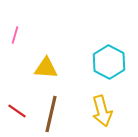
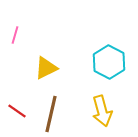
yellow triangle: rotated 30 degrees counterclockwise
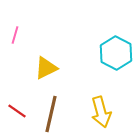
cyan hexagon: moved 7 px right, 9 px up
yellow arrow: moved 1 px left, 1 px down
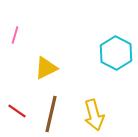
yellow arrow: moved 7 px left, 3 px down
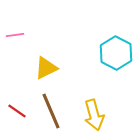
pink line: rotated 66 degrees clockwise
brown line: moved 3 px up; rotated 36 degrees counterclockwise
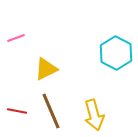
pink line: moved 1 px right, 3 px down; rotated 12 degrees counterclockwise
yellow triangle: moved 1 px down
red line: rotated 24 degrees counterclockwise
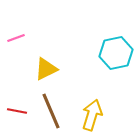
cyan hexagon: rotated 20 degrees clockwise
yellow arrow: moved 2 px left; rotated 148 degrees counterclockwise
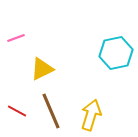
yellow triangle: moved 4 px left
red line: rotated 18 degrees clockwise
yellow arrow: moved 1 px left
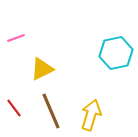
red line: moved 3 px left, 3 px up; rotated 24 degrees clockwise
